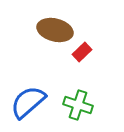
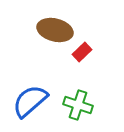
blue semicircle: moved 2 px right, 1 px up
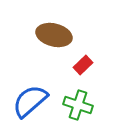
brown ellipse: moved 1 px left, 5 px down
red rectangle: moved 1 px right, 13 px down
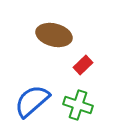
blue semicircle: moved 2 px right
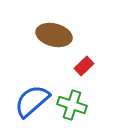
red rectangle: moved 1 px right, 1 px down
green cross: moved 6 px left
